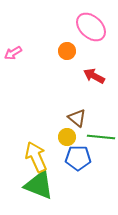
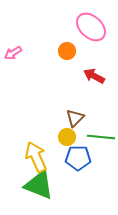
brown triangle: moved 2 px left; rotated 36 degrees clockwise
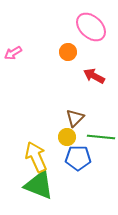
orange circle: moved 1 px right, 1 px down
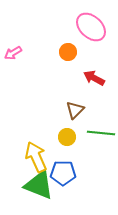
red arrow: moved 2 px down
brown triangle: moved 8 px up
green line: moved 4 px up
blue pentagon: moved 15 px left, 15 px down
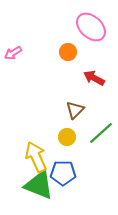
green line: rotated 48 degrees counterclockwise
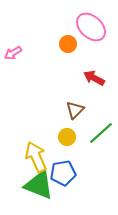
orange circle: moved 8 px up
blue pentagon: rotated 10 degrees counterclockwise
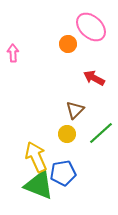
pink arrow: rotated 120 degrees clockwise
yellow circle: moved 3 px up
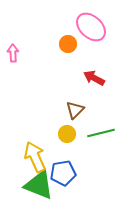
green line: rotated 28 degrees clockwise
yellow arrow: moved 1 px left
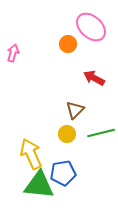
pink arrow: rotated 18 degrees clockwise
yellow arrow: moved 4 px left, 3 px up
green triangle: rotated 16 degrees counterclockwise
